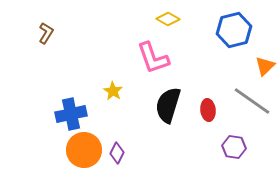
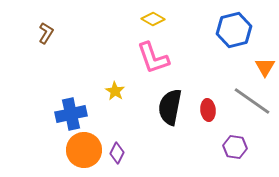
yellow diamond: moved 15 px left
orange triangle: moved 1 px down; rotated 15 degrees counterclockwise
yellow star: moved 2 px right
black semicircle: moved 2 px right, 2 px down; rotated 6 degrees counterclockwise
purple hexagon: moved 1 px right
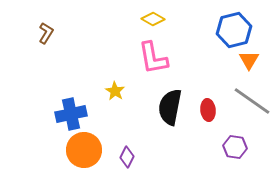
pink L-shape: rotated 9 degrees clockwise
orange triangle: moved 16 px left, 7 px up
purple diamond: moved 10 px right, 4 px down
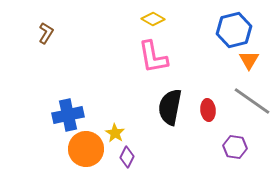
pink L-shape: moved 1 px up
yellow star: moved 42 px down
blue cross: moved 3 px left, 1 px down
orange circle: moved 2 px right, 1 px up
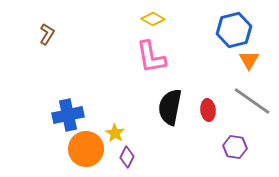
brown L-shape: moved 1 px right, 1 px down
pink L-shape: moved 2 px left
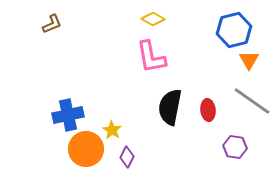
brown L-shape: moved 5 px right, 10 px up; rotated 35 degrees clockwise
yellow star: moved 3 px left, 3 px up
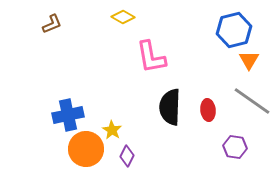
yellow diamond: moved 30 px left, 2 px up
black semicircle: rotated 9 degrees counterclockwise
purple diamond: moved 1 px up
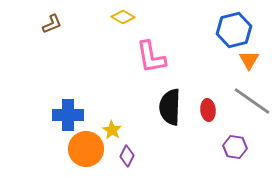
blue cross: rotated 12 degrees clockwise
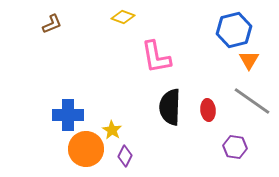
yellow diamond: rotated 10 degrees counterclockwise
pink L-shape: moved 5 px right
purple diamond: moved 2 px left
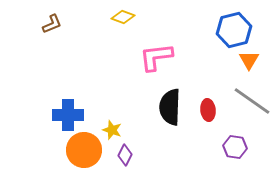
pink L-shape: rotated 93 degrees clockwise
yellow star: rotated 12 degrees counterclockwise
orange circle: moved 2 px left, 1 px down
purple diamond: moved 1 px up
